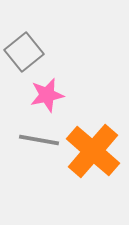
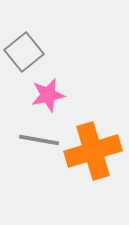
pink star: moved 1 px right
orange cross: rotated 32 degrees clockwise
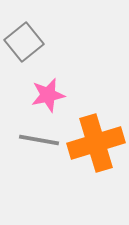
gray square: moved 10 px up
orange cross: moved 3 px right, 8 px up
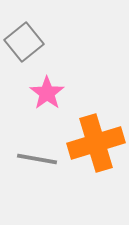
pink star: moved 1 px left, 2 px up; rotated 24 degrees counterclockwise
gray line: moved 2 px left, 19 px down
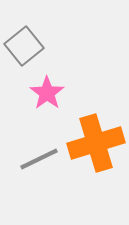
gray square: moved 4 px down
gray line: moved 2 px right; rotated 36 degrees counterclockwise
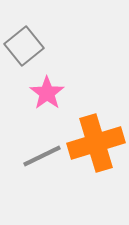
gray line: moved 3 px right, 3 px up
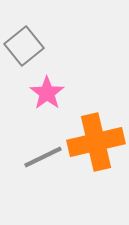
orange cross: moved 1 px up; rotated 4 degrees clockwise
gray line: moved 1 px right, 1 px down
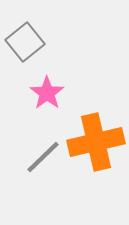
gray square: moved 1 px right, 4 px up
gray line: rotated 18 degrees counterclockwise
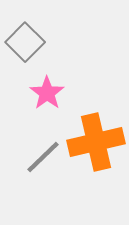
gray square: rotated 6 degrees counterclockwise
